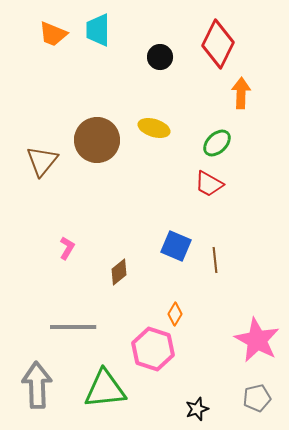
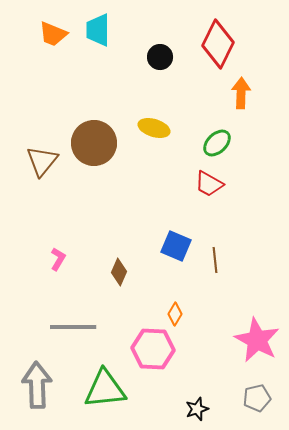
brown circle: moved 3 px left, 3 px down
pink L-shape: moved 9 px left, 11 px down
brown diamond: rotated 28 degrees counterclockwise
pink hexagon: rotated 15 degrees counterclockwise
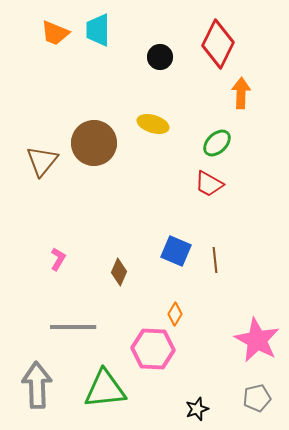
orange trapezoid: moved 2 px right, 1 px up
yellow ellipse: moved 1 px left, 4 px up
blue square: moved 5 px down
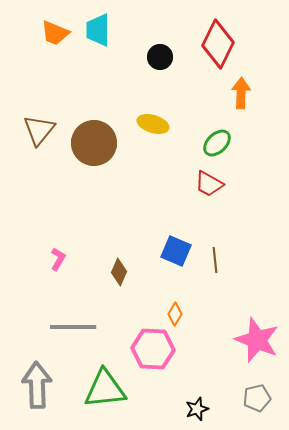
brown triangle: moved 3 px left, 31 px up
pink star: rotated 6 degrees counterclockwise
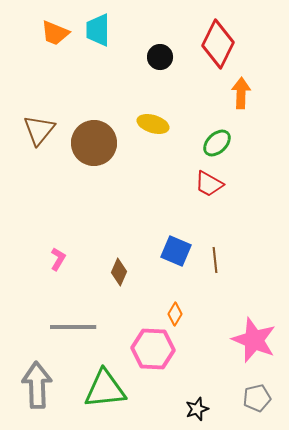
pink star: moved 3 px left
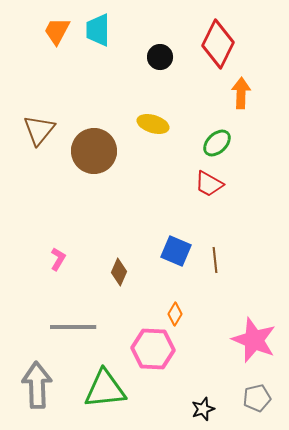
orange trapezoid: moved 2 px right, 2 px up; rotated 96 degrees clockwise
brown circle: moved 8 px down
black star: moved 6 px right
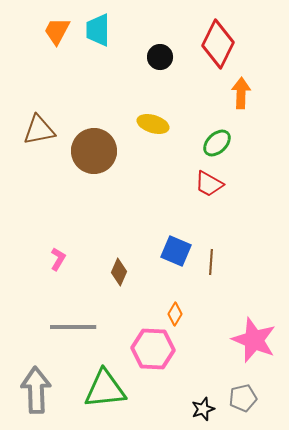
brown triangle: rotated 40 degrees clockwise
brown line: moved 4 px left, 2 px down; rotated 10 degrees clockwise
gray arrow: moved 1 px left, 5 px down
gray pentagon: moved 14 px left
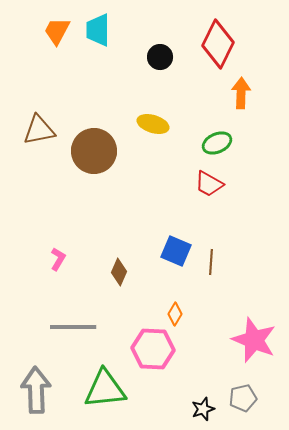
green ellipse: rotated 20 degrees clockwise
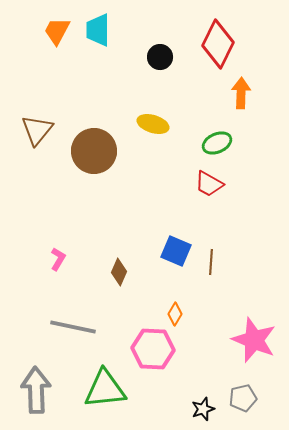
brown triangle: moved 2 px left; rotated 40 degrees counterclockwise
gray line: rotated 12 degrees clockwise
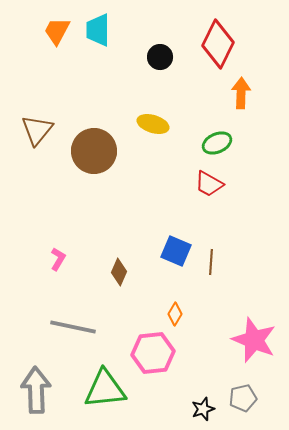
pink hexagon: moved 4 px down; rotated 9 degrees counterclockwise
